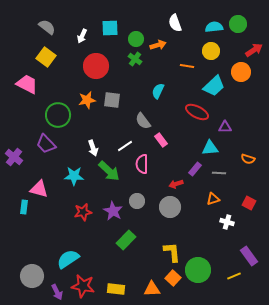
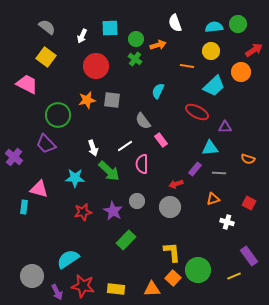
cyan star at (74, 176): moved 1 px right, 2 px down
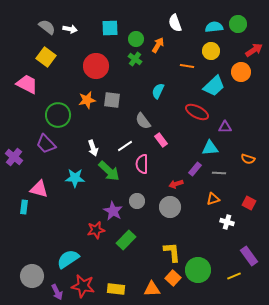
white arrow at (82, 36): moved 12 px left, 7 px up; rotated 104 degrees counterclockwise
orange arrow at (158, 45): rotated 42 degrees counterclockwise
red star at (83, 212): moved 13 px right, 18 px down
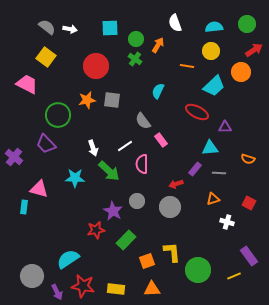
green circle at (238, 24): moved 9 px right
orange square at (173, 278): moved 26 px left, 17 px up; rotated 28 degrees clockwise
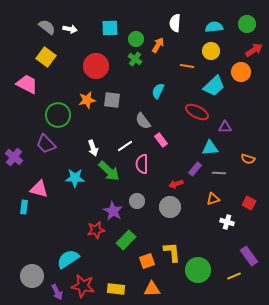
white semicircle at (175, 23): rotated 24 degrees clockwise
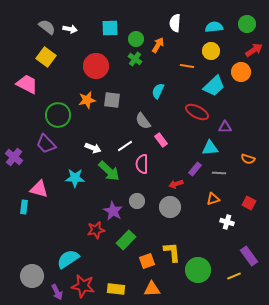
white arrow at (93, 148): rotated 49 degrees counterclockwise
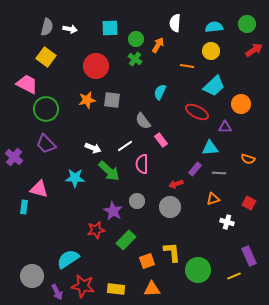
gray semicircle at (47, 27): rotated 66 degrees clockwise
orange circle at (241, 72): moved 32 px down
cyan semicircle at (158, 91): moved 2 px right, 1 px down
green circle at (58, 115): moved 12 px left, 6 px up
purple rectangle at (249, 256): rotated 12 degrees clockwise
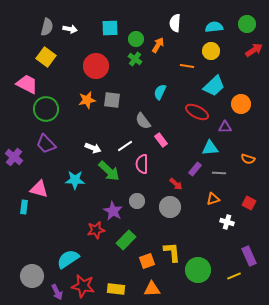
cyan star at (75, 178): moved 2 px down
red arrow at (176, 184): rotated 120 degrees counterclockwise
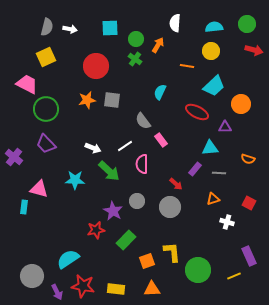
red arrow at (254, 50): rotated 48 degrees clockwise
yellow square at (46, 57): rotated 30 degrees clockwise
